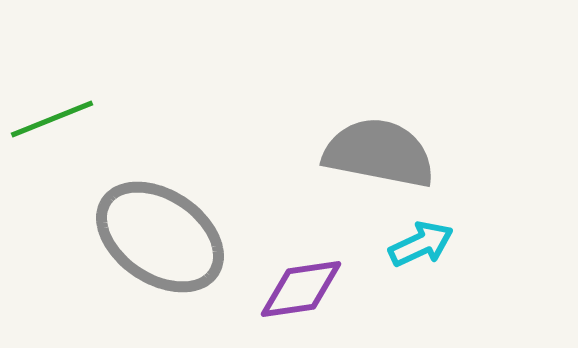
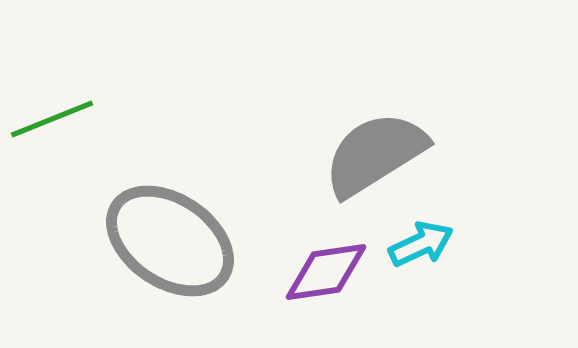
gray semicircle: moved 4 px left, 1 px down; rotated 43 degrees counterclockwise
gray ellipse: moved 10 px right, 4 px down
purple diamond: moved 25 px right, 17 px up
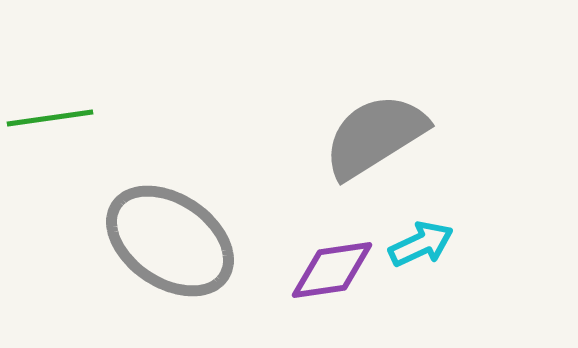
green line: moved 2 px left, 1 px up; rotated 14 degrees clockwise
gray semicircle: moved 18 px up
purple diamond: moved 6 px right, 2 px up
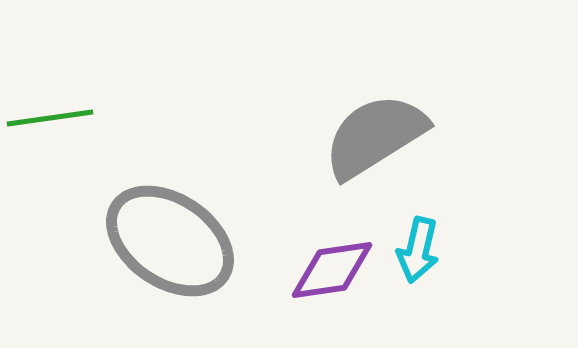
cyan arrow: moved 3 px left, 6 px down; rotated 128 degrees clockwise
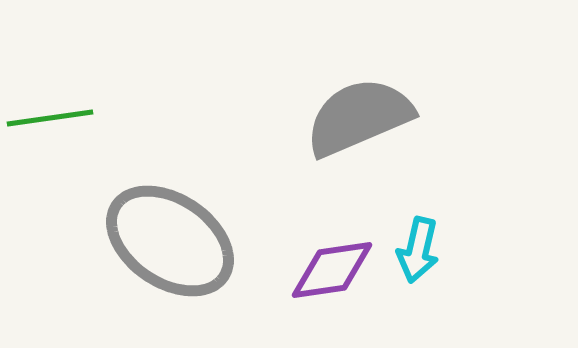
gray semicircle: moved 16 px left, 19 px up; rotated 9 degrees clockwise
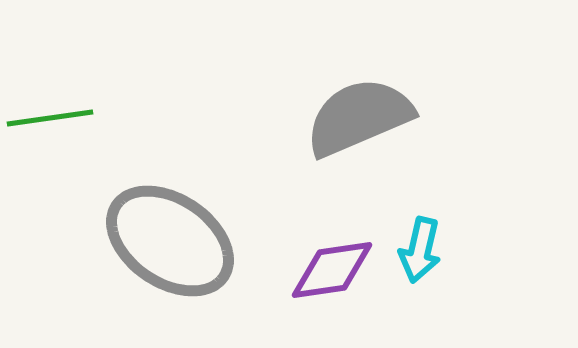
cyan arrow: moved 2 px right
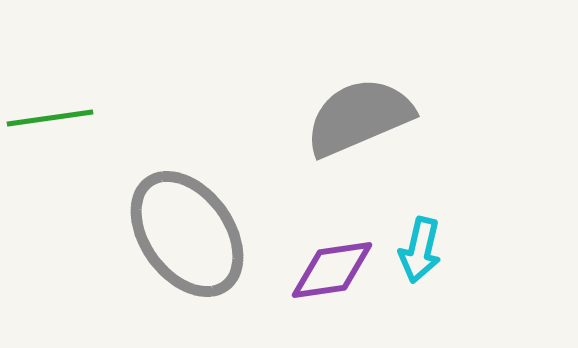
gray ellipse: moved 17 px right, 7 px up; rotated 20 degrees clockwise
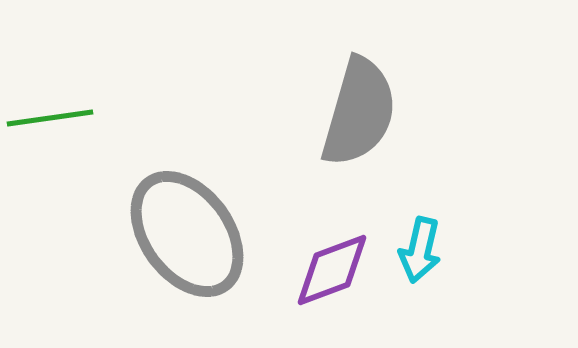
gray semicircle: moved 5 px up; rotated 129 degrees clockwise
purple diamond: rotated 12 degrees counterclockwise
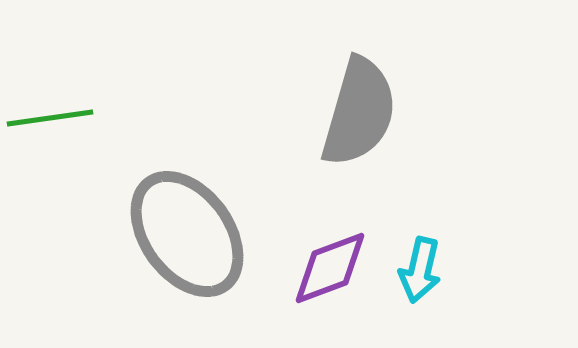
cyan arrow: moved 20 px down
purple diamond: moved 2 px left, 2 px up
